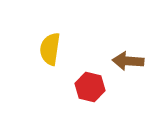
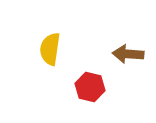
brown arrow: moved 7 px up
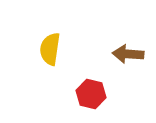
red hexagon: moved 1 px right, 7 px down
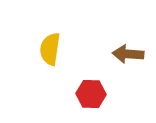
red hexagon: rotated 12 degrees counterclockwise
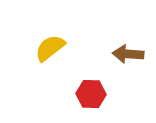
yellow semicircle: moved 1 px up; rotated 44 degrees clockwise
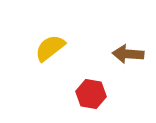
red hexagon: rotated 8 degrees clockwise
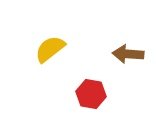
yellow semicircle: moved 1 px down
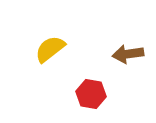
brown arrow: rotated 12 degrees counterclockwise
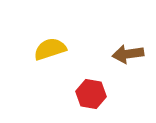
yellow semicircle: rotated 20 degrees clockwise
